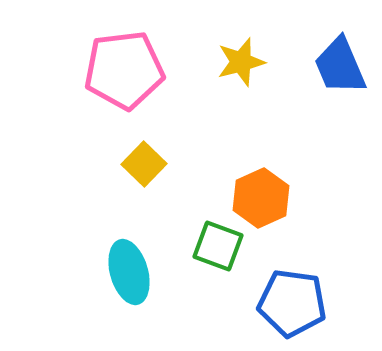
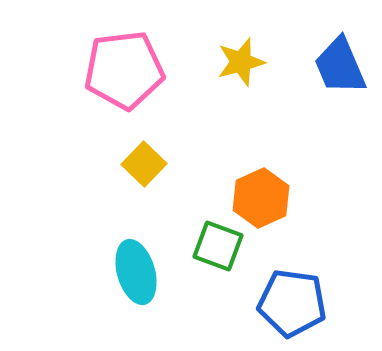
cyan ellipse: moved 7 px right
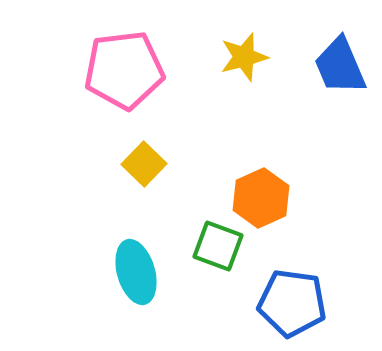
yellow star: moved 3 px right, 5 px up
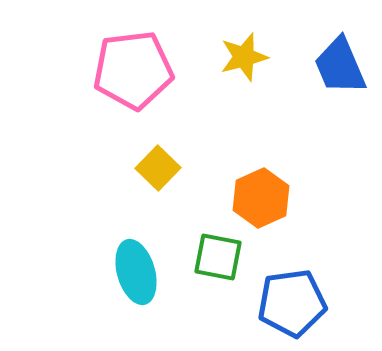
pink pentagon: moved 9 px right
yellow square: moved 14 px right, 4 px down
green square: moved 11 px down; rotated 9 degrees counterclockwise
blue pentagon: rotated 16 degrees counterclockwise
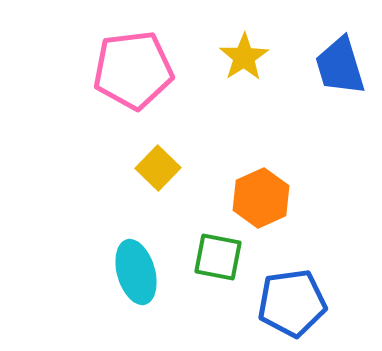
yellow star: rotated 18 degrees counterclockwise
blue trapezoid: rotated 6 degrees clockwise
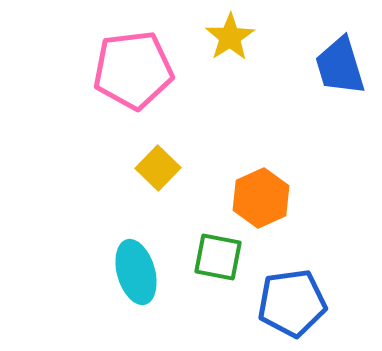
yellow star: moved 14 px left, 20 px up
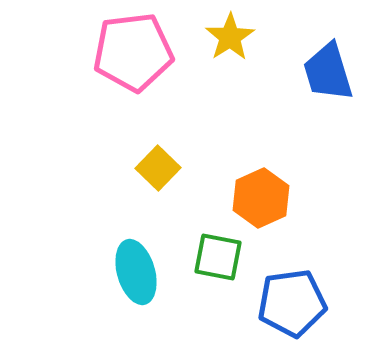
blue trapezoid: moved 12 px left, 6 px down
pink pentagon: moved 18 px up
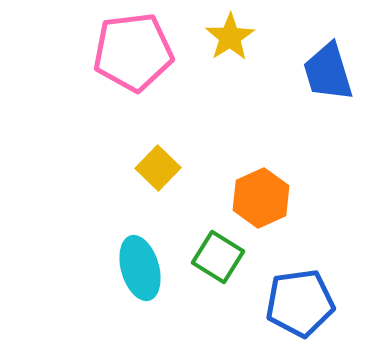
green square: rotated 21 degrees clockwise
cyan ellipse: moved 4 px right, 4 px up
blue pentagon: moved 8 px right
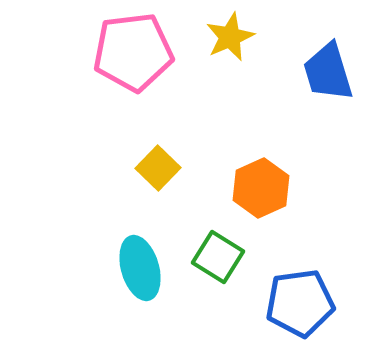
yellow star: rotated 9 degrees clockwise
orange hexagon: moved 10 px up
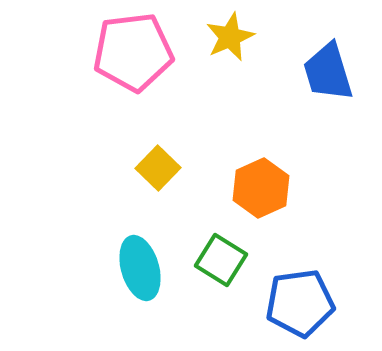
green square: moved 3 px right, 3 px down
